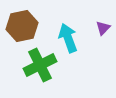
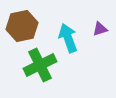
purple triangle: moved 3 px left, 1 px down; rotated 28 degrees clockwise
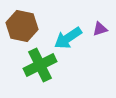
brown hexagon: rotated 24 degrees clockwise
cyan arrow: rotated 104 degrees counterclockwise
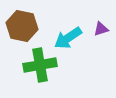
purple triangle: moved 1 px right
green cross: rotated 16 degrees clockwise
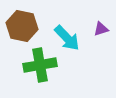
cyan arrow: moved 1 px left; rotated 100 degrees counterclockwise
